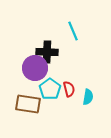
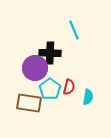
cyan line: moved 1 px right, 1 px up
black cross: moved 3 px right, 1 px down
red semicircle: moved 2 px up; rotated 28 degrees clockwise
brown rectangle: moved 1 px right, 1 px up
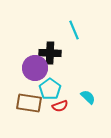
red semicircle: moved 9 px left, 19 px down; rotated 56 degrees clockwise
cyan semicircle: rotated 56 degrees counterclockwise
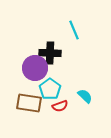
cyan semicircle: moved 3 px left, 1 px up
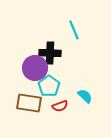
cyan pentagon: moved 1 px left, 3 px up
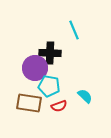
cyan pentagon: rotated 25 degrees counterclockwise
red semicircle: moved 1 px left
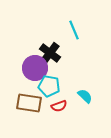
black cross: rotated 35 degrees clockwise
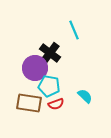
red semicircle: moved 3 px left, 2 px up
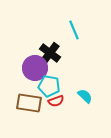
red semicircle: moved 3 px up
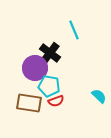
cyan semicircle: moved 14 px right
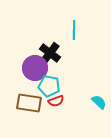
cyan line: rotated 24 degrees clockwise
cyan semicircle: moved 6 px down
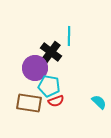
cyan line: moved 5 px left, 6 px down
black cross: moved 1 px right, 1 px up
